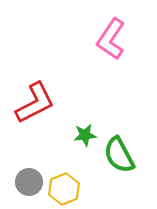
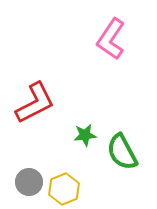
green semicircle: moved 3 px right, 3 px up
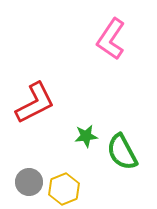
green star: moved 1 px right, 1 px down
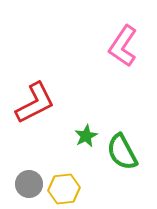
pink L-shape: moved 12 px right, 7 px down
green star: rotated 20 degrees counterclockwise
gray circle: moved 2 px down
yellow hexagon: rotated 16 degrees clockwise
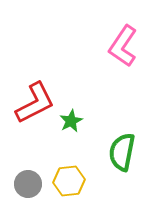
green star: moved 15 px left, 15 px up
green semicircle: rotated 39 degrees clockwise
gray circle: moved 1 px left
yellow hexagon: moved 5 px right, 8 px up
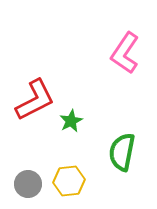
pink L-shape: moved 2 px right, 7 px down
red L-shape: moved 3 px up
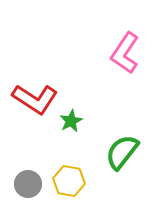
red L-shape: moved 1 px up; rotated 60 degrees clockwise
green semicircle: rotated 27 degrees clockwise
yellow hexagon: rotated 16 degrees clockwise
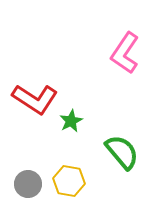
green semicircle: rotated 102 degrees clockwise
